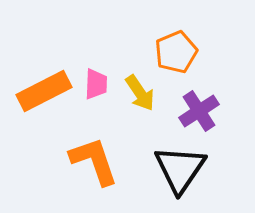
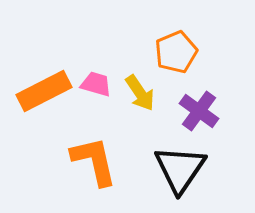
pink trapezoid: rotated 76 degrees counterclockwise
purple cross: rotated 21 degrees counterclockwise
orange L-shape: rotated 6 degrees clockwise
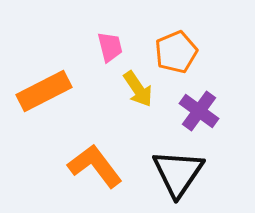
pink trapezoid: moved 14 px right, 37 px up; rotated 60 degrees clockwise
yellow arrow: moved 2 px left, 4 px up
orange L-shape: moved 1 px right, 5 px down; rotated 24 degrees counterclockwise
black triangle: moved 2 px left, 4 px down
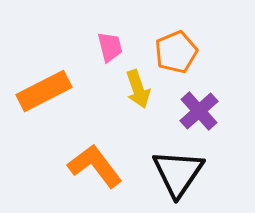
yellow arrow: rotated 15 degrees clockwise
purple cross: rotated 12 degrees clockwise
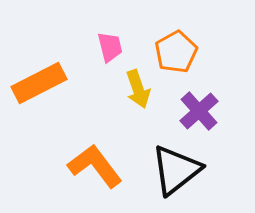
orange pentagon: rotated 6 degrees counterclockwise
orange rectangle: moved 5 px left, 8 px up
black triangle: moved 2 px left, 3 px up; rotated 18 degrees clockwise
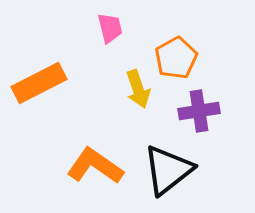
pink trapezoid: moved 19 px up
orange pentagon: moved 6 px down
purple cross: rotated 33 degrees clockwise
orange L-shape: rotated 18 degrees counterclockwise
black triangle: moved 8 px left
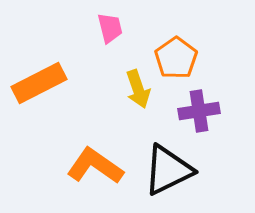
orange pentagon: rotated 6 degrees counterclockwise
black triangle: rotated 12 degrees clockwise
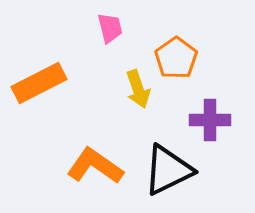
purple cross: moved 11 px right, 9 px down; rotated 9 degrees clockwise
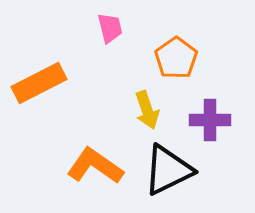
yellow arrow: moved 9 px right, 21 px down
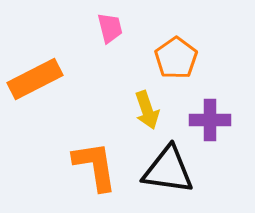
orange rectangle: moved 4 px left, 4 px up
orange L-shape: rotated 46 degrees clockwise
black triangle: rotated 34 degrees clockwise
